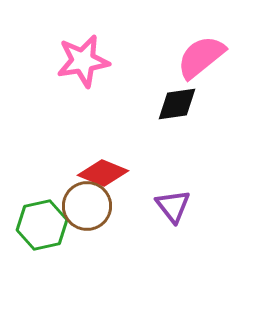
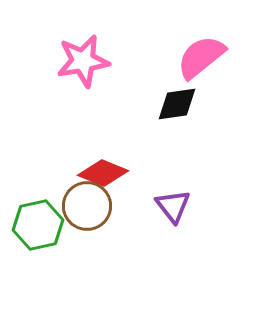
green hexagon: moved 4 px left
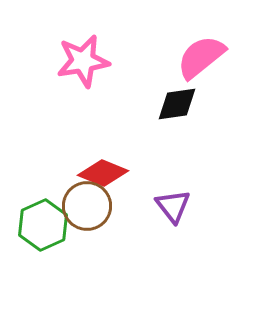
green hexagon: moved 5 px right; rotated 12 degrees counterclockwise
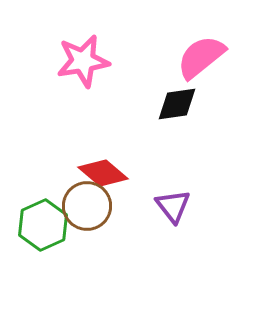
red diamond: rotated 18 degrees clockwise
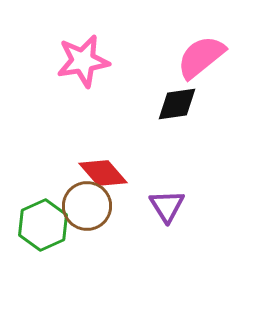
red diamond: rotated 9 degrees clockwise
purple triangle: moved 6 px left; rotated 6 degrees clockwise
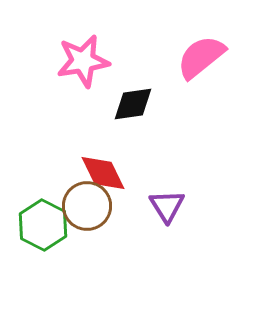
black diamond: moved 44 px left
red diamond: rotated 15 degrees clockwise
green hexagon: rotated 9 degrees counterclockwise
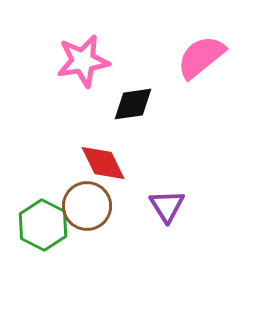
red diamond: moved 10 px up
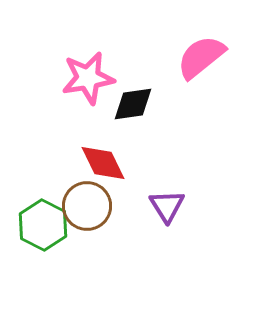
pink star: moved 5 px right, 17 px down
